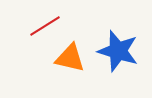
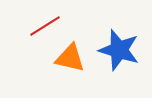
blue star: moved 1 px right, 1 px up
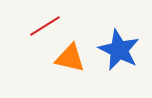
blue star: rotated 9 degrees clockwise
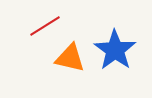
blue star: moved 4 px left; rotated 9 degrees clockwise
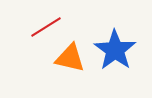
red line: moved 1 px right, 1 px down
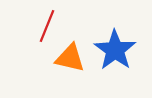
red line: moved 1 px right, 1 px up; rotated 36 degrees counterclockwise
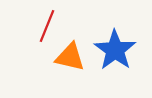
orange triangle: moved 1 px up
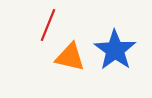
red line: moved 1 px right, 1 px up
